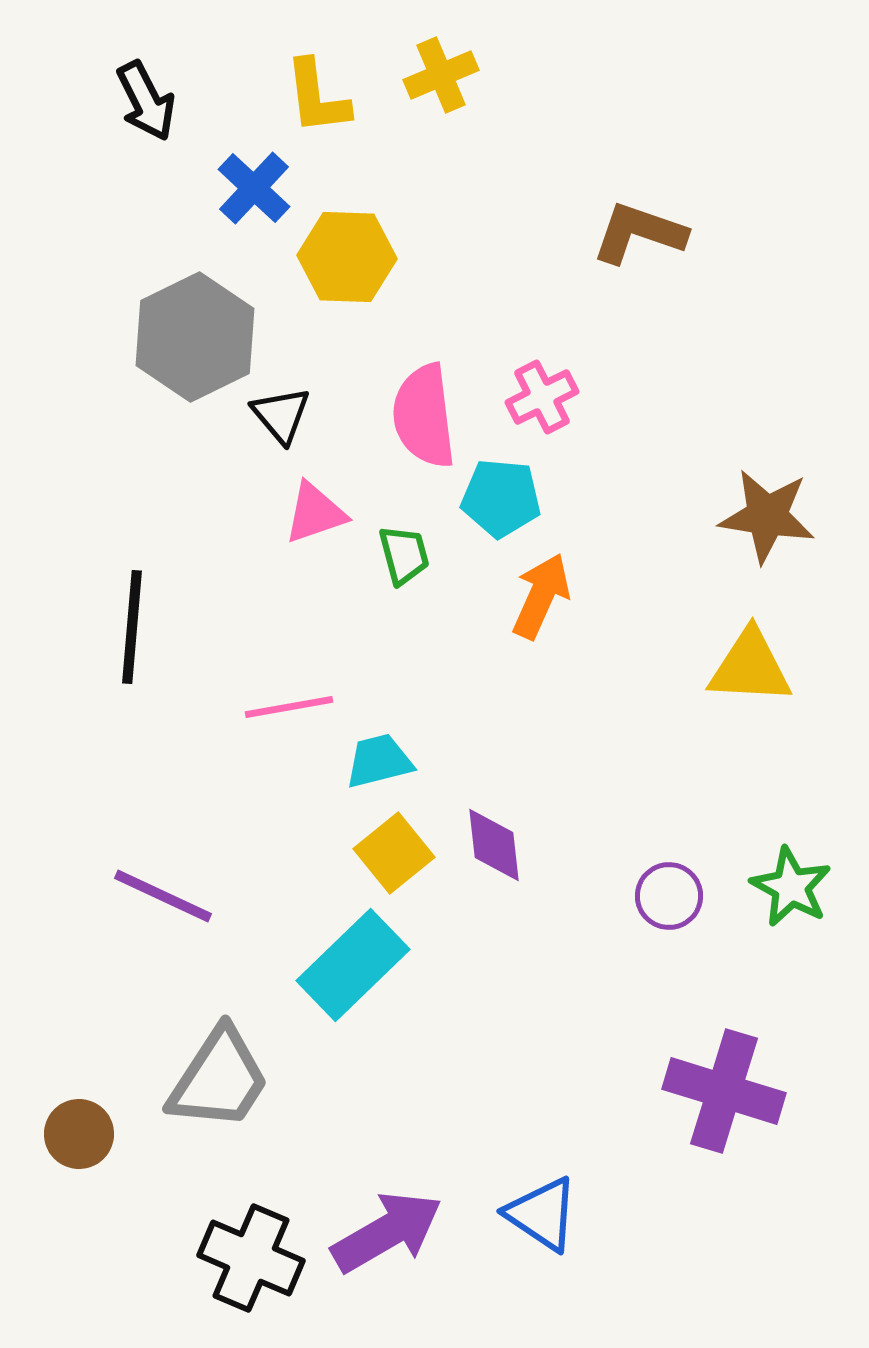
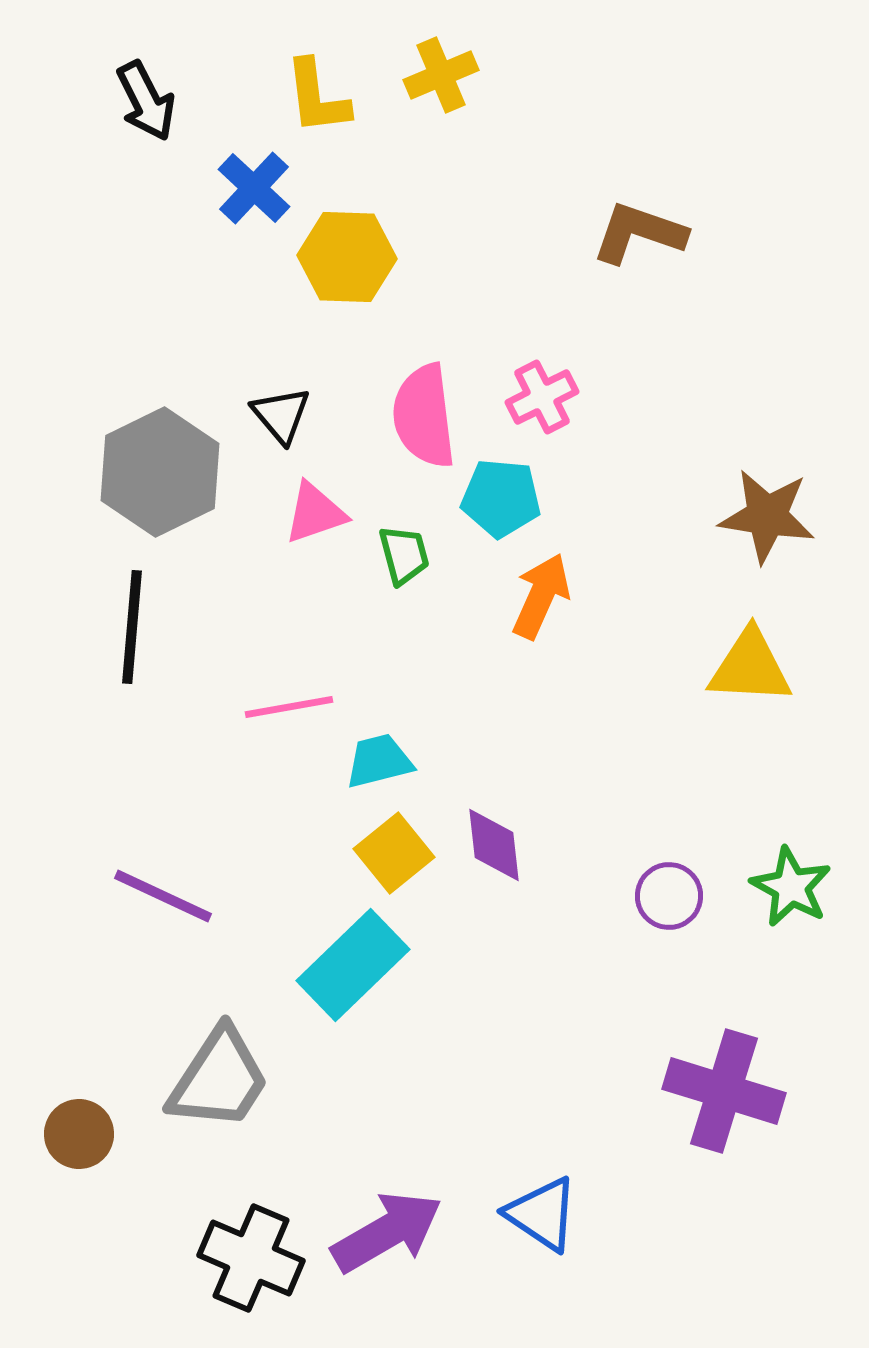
gray hexagon: moved 35 px left, 135 px down
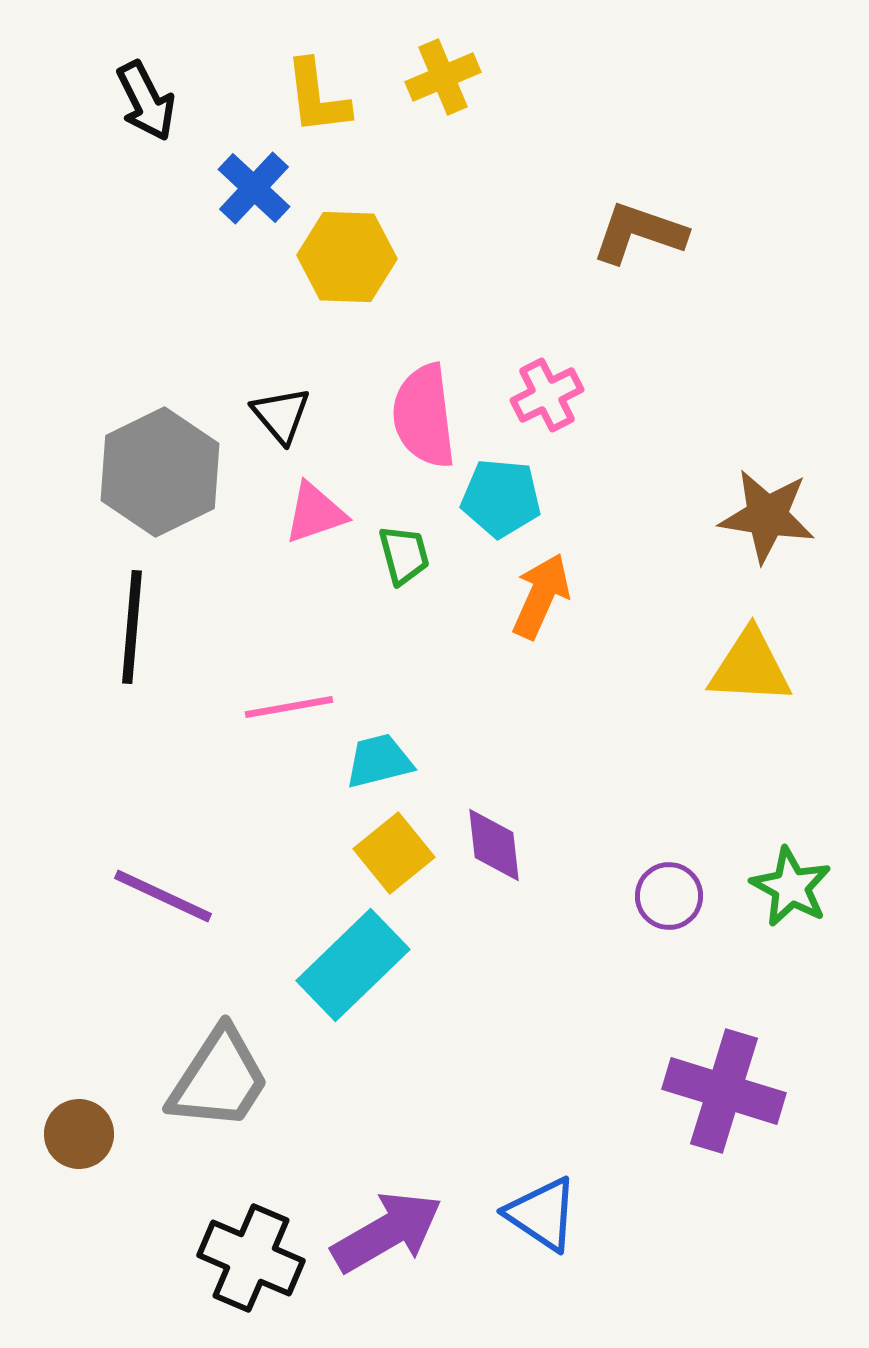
yellow cross: moved 2 px right, 2 px down
pink cross: moved 5 px right, 2 px up
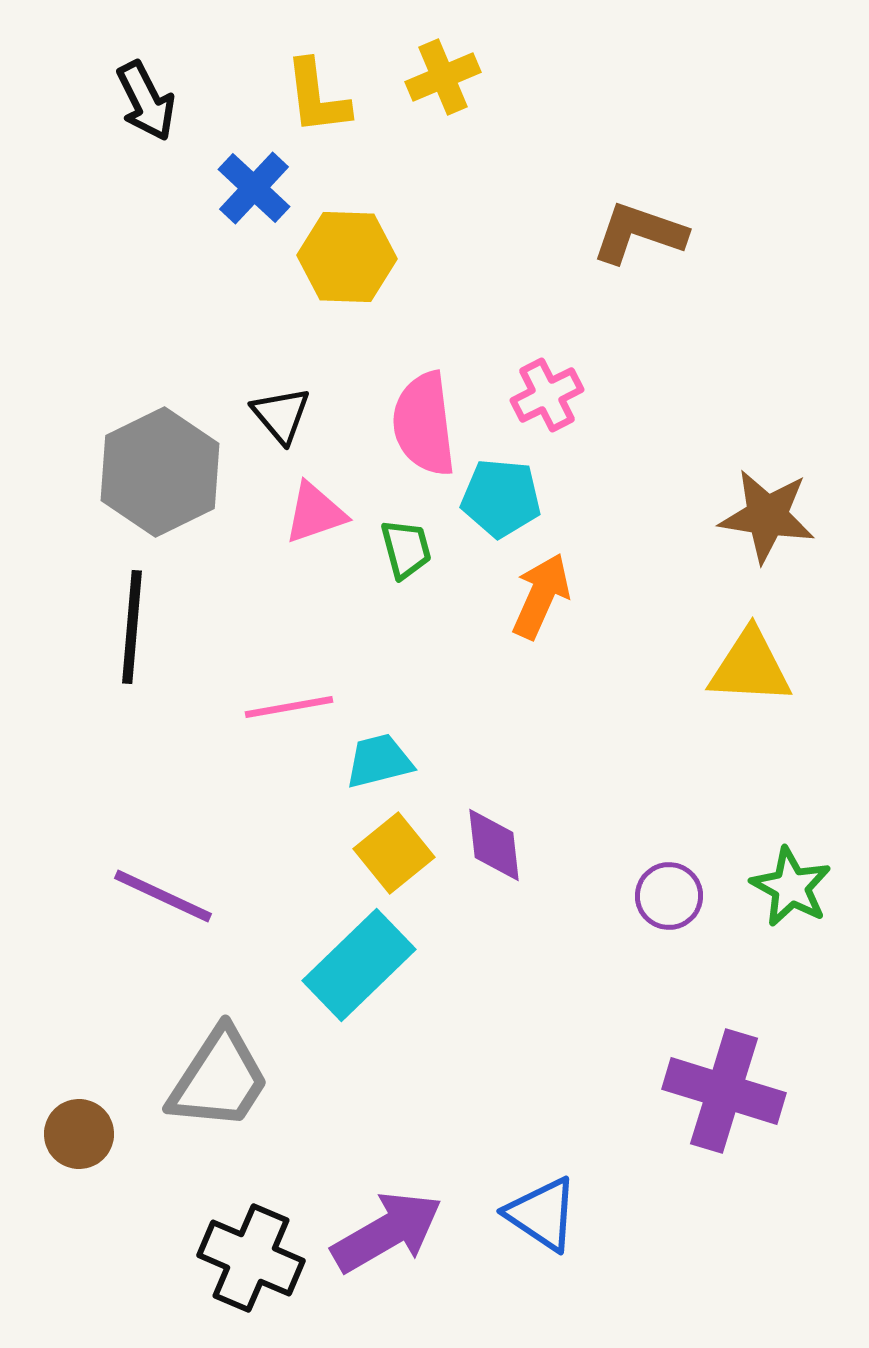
pink semicircle: moved 8 px down
green trapezoid: moved 2 px right, 6 px up
cyan rectangle: moved 6 px right
